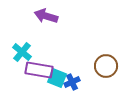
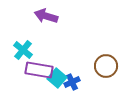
cyan cross: moved 1 px right, 2 px up
cyan square: rotated 18 degrees clockwise
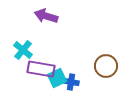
purple rectangle: moved 2 px right, 1 px up
cyan square: rotated 24 degrees clockwise
blue cross: moved 1 px left; rotated 35 degrees clockwise
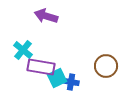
purple rectangle: moved 2 px up
